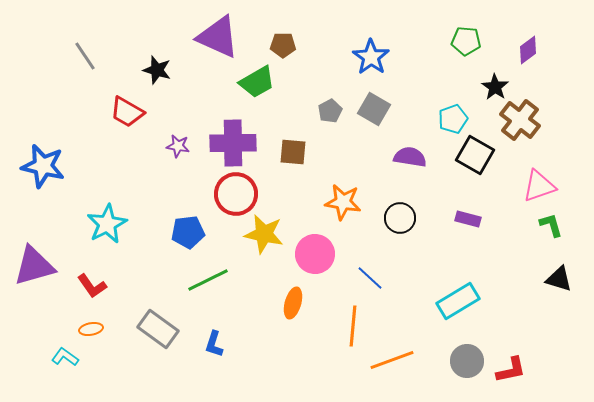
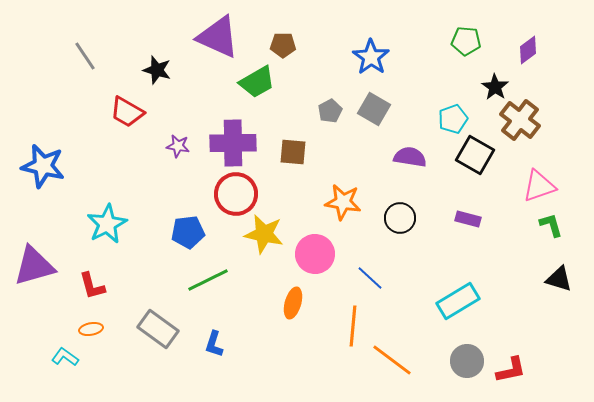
red L-shape at (92, 286): rotated 20 degrees clockwise
orange line at (392, 360): rotated 57 degrees clockwise
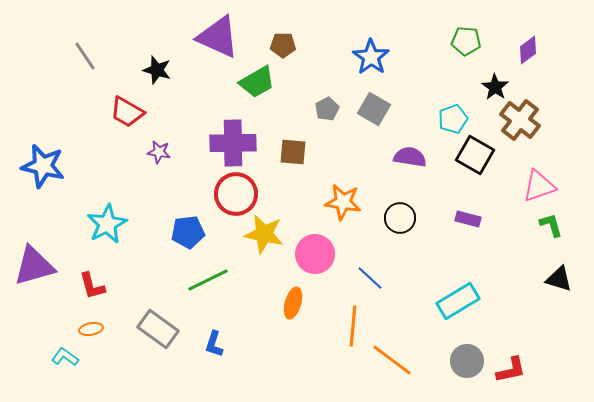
gray pentagon at (330, 111): moved 3 px left, 2 px up
purple star at (178, 146): moved 19 px left, 6 px down
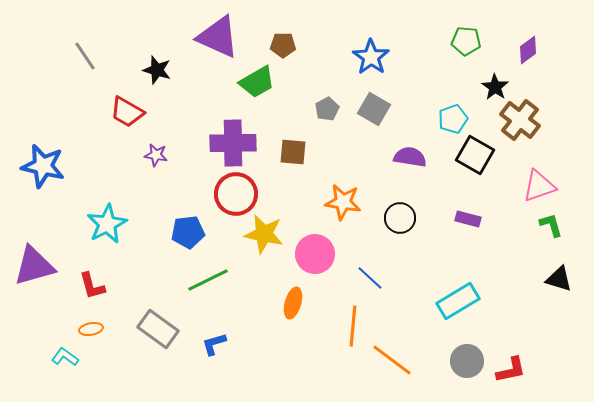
purple star at (159, 152): moved 3 px left, 3 px down
blue L-shape at (214, 344): rotated 56 degrees clockwise
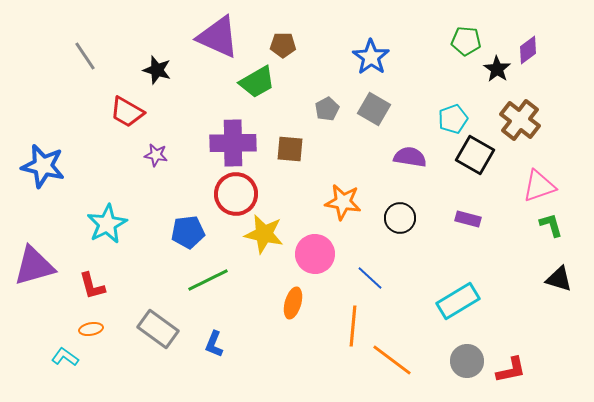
black star at (495, 87): moved 2 px right, 18 px up
brown square at (293, 152): moved 3 px left, 3 px up
blue L-shape at (214, 344): rotated 52 degrees counterclockwise
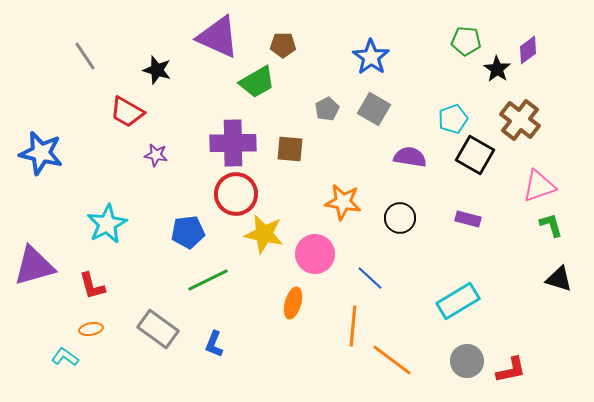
blue star at (43, 166): moved 2 px left, 13 px up
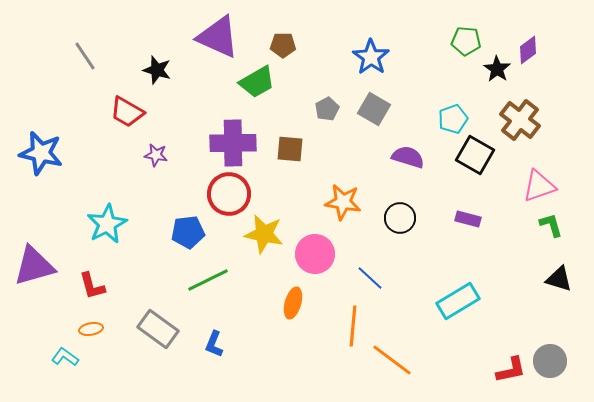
purple semicircle at (410, 157): moved 2 px left; rotated 8 degrees clockwise
red circle at (236, 194): moved 7 px left
gray circle at (467, 361): moved 83 px right
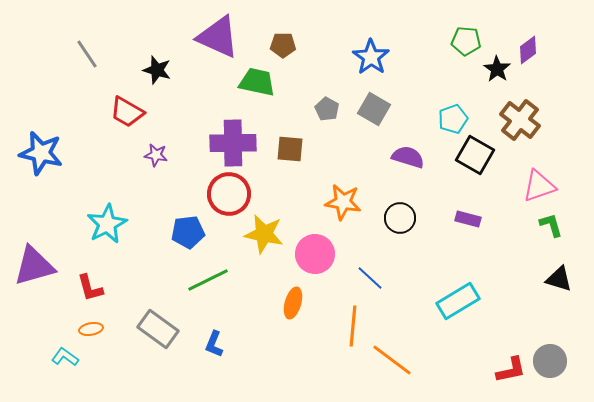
gray line at (85, 56): moved 2 px right, 2 px up
green trapezoid at (257, 82): rotated 138 degrees counterclockwise
gray pentagon at (327, 109): rotated 15 degrees counterclockwise
red L-shape at (92, 286): moved 2 px left, 2 px down
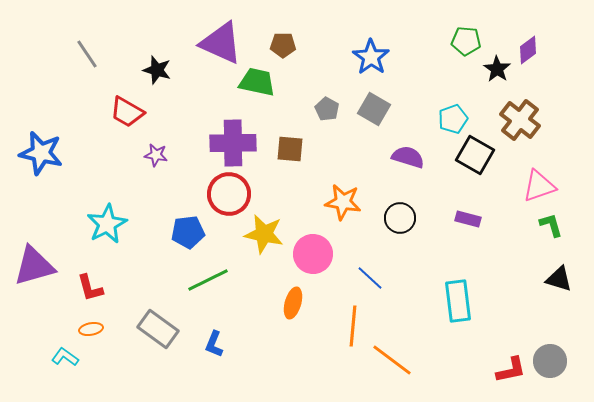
purple triangle at (218, 37): moved 3 px right, 6 px down
pink circle at (315, 254): moved 2 px left
cyan rectangle at (458, 301): rotated 66 degrees counterclockwise
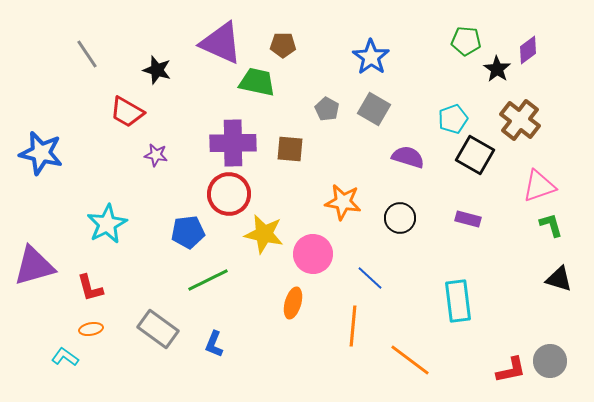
orange line at (392, 360): moved 18 px right
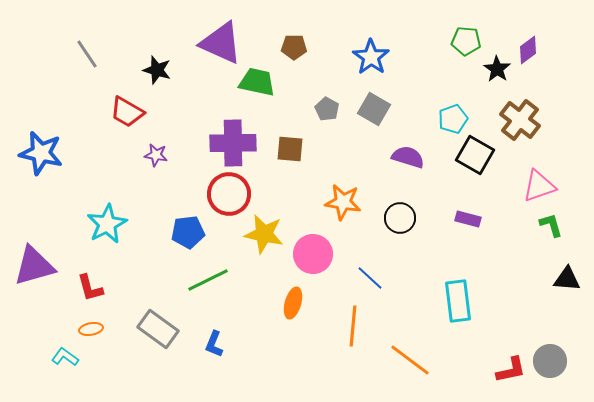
brown pentagon at (283, 45): moved 11 px right, 2 px down
black triangle at (559, 279): moved 8 px right; rotated 12 degrees counterclockwise
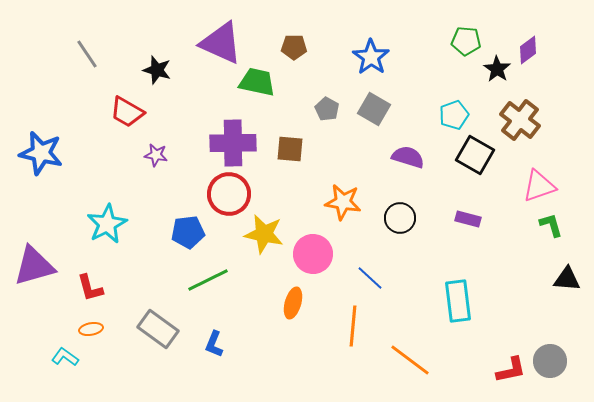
cyan pentagon at (453, 119): moved 1 px right, 4 px up
